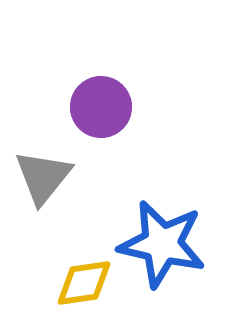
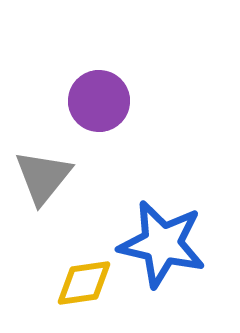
purple circle: moved 2 px left, 6 px up
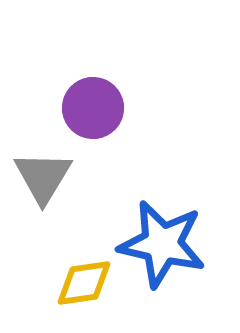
purple circle: moved 6 px left, 7 px down
gray triangle: rotated 8 degrees counterclockwise
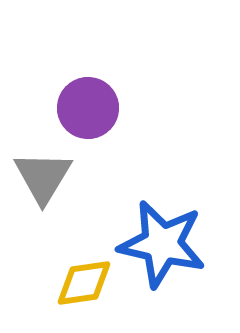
purple circle: moved 5 px left
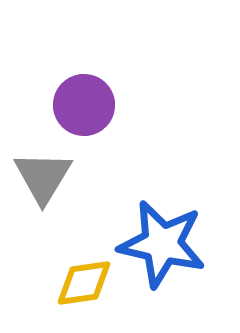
purple circle: moved 4 px left, 3 px up
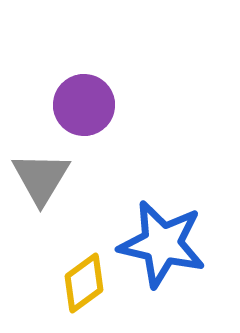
gray triangle: moved 2 px left, 1 px down
yellow diamond: rotated 28 degrees counterclockwise
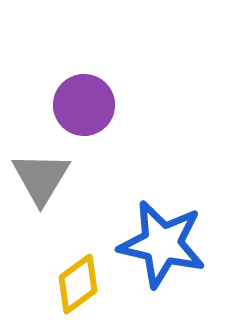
yellow diamond: moved 6 px left, 1 px down
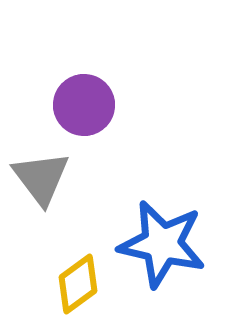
gray triangle: rotated 8 degrees counterclockwise
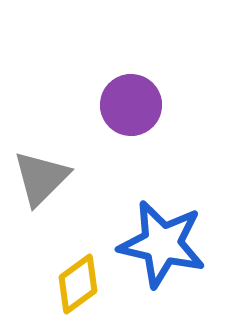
purple circle: moved 47 px right
gray triangle: rotated 22 degrees clockwise
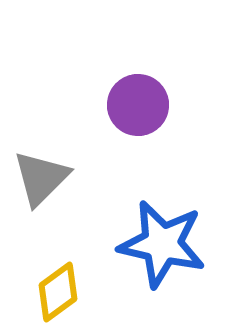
purple circle: moved 7 px right
yellow diamond: moved 20 px left, 8 px down
